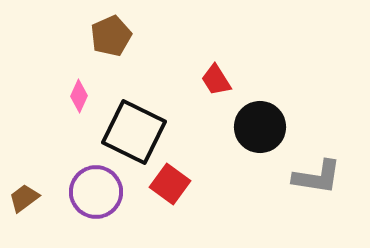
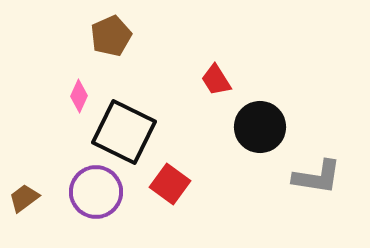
black square: moved 10 px left
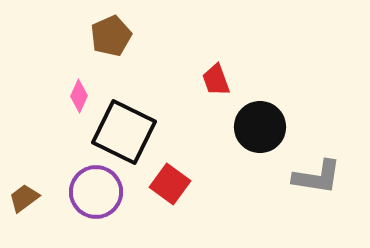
red trapezoid: rotated 12 degrees clockwise
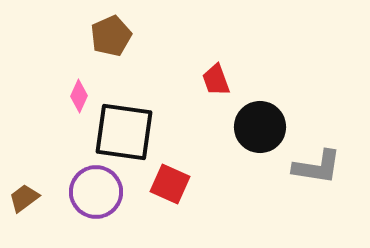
black square: rotated 18 degrees counterclockwise
gray L-shape: moved 10 px up
red square: rotated 12 degrees counterclockwise
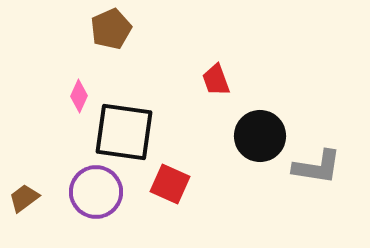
brown pentagon: moved 7 px up
black circle: moved 9 px down
